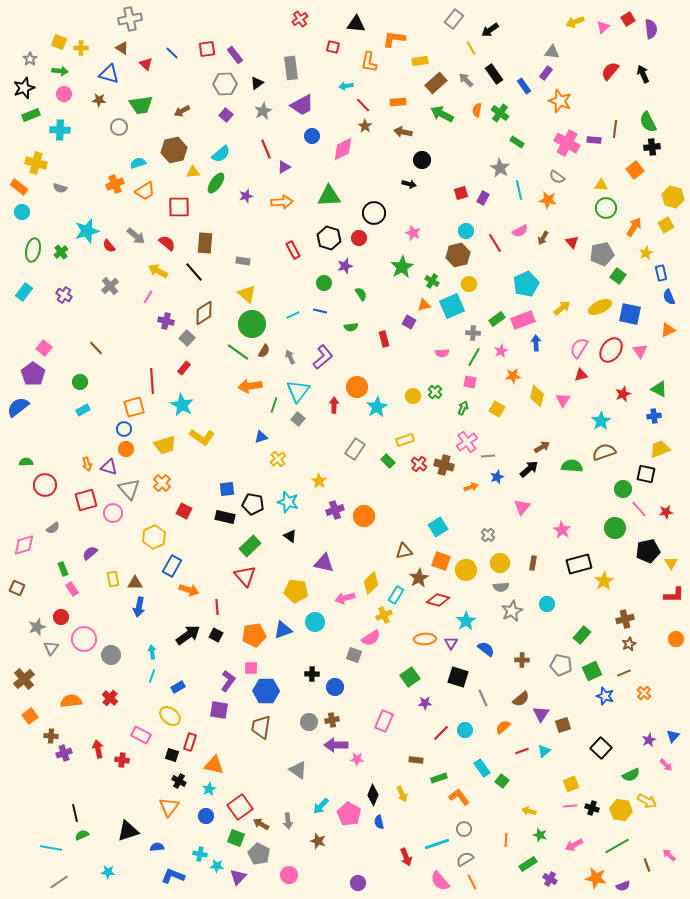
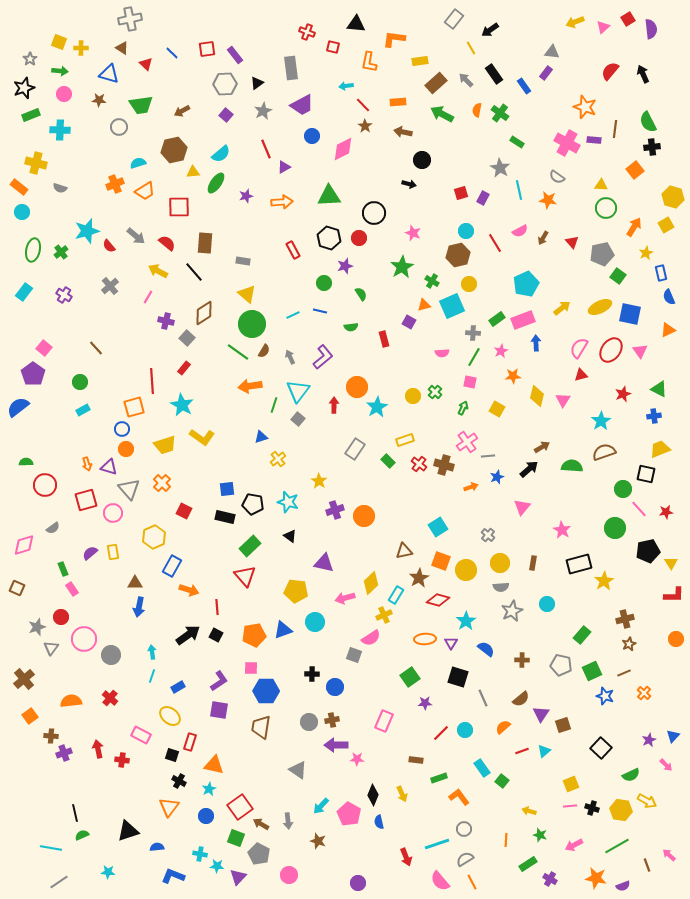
red cross at (300, 19): moved 7 px right, 13 px down; rotated 35 degrees counterclockwise
orange star at (560, 101): moved 25 px right, 6 px down
blue circle at (124, 429): moved 2 px left
yellow rectangle at (113, 579): moved 27 px up
purple L-shape at (228, 681): moved 9 px left; rotated 20 degrees clockwise
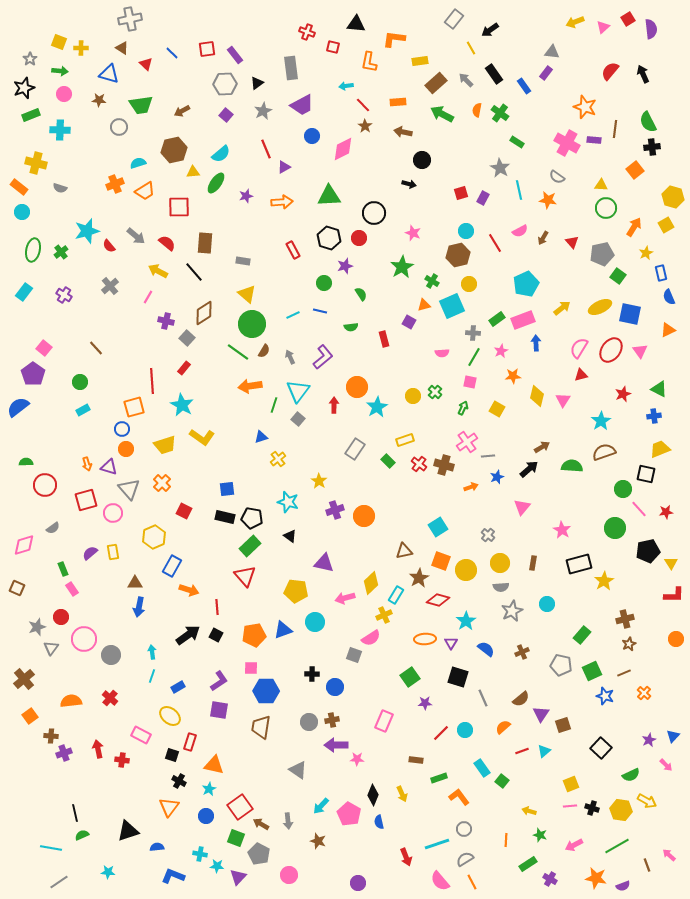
black pentagon at (253, 504): moved 1 px left, 14 px down
brown cross at (522, 660): moved 8 px up; rotated 24 degrees counterclockwise
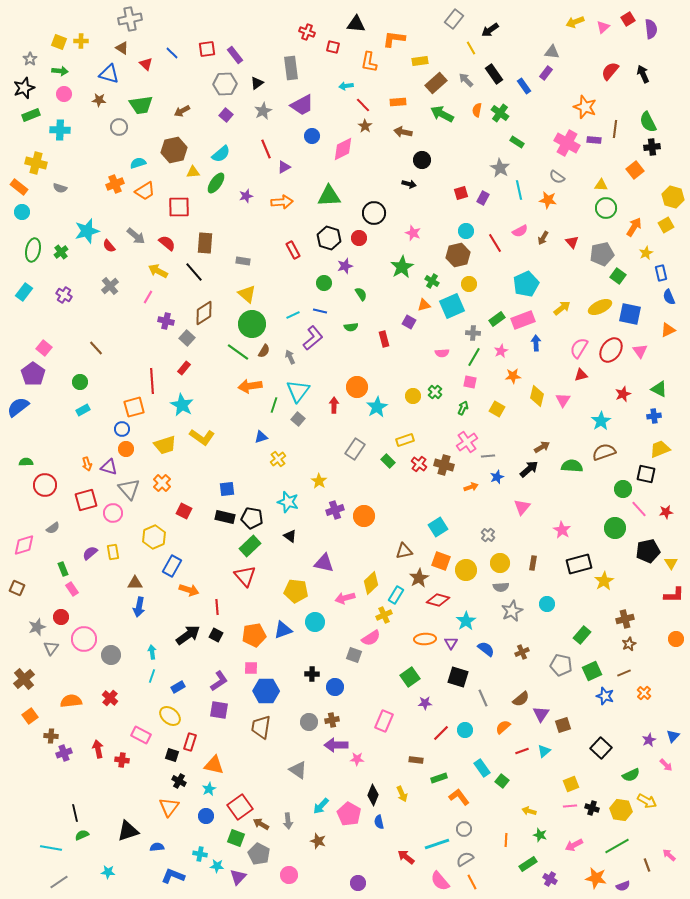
yellow cross at (81, 48): moved 7 px up
purple L-shape at (323, 357): moved 10 px left, 19 px up
red arrow at (406, 857): rotated 150 degrees clockwise
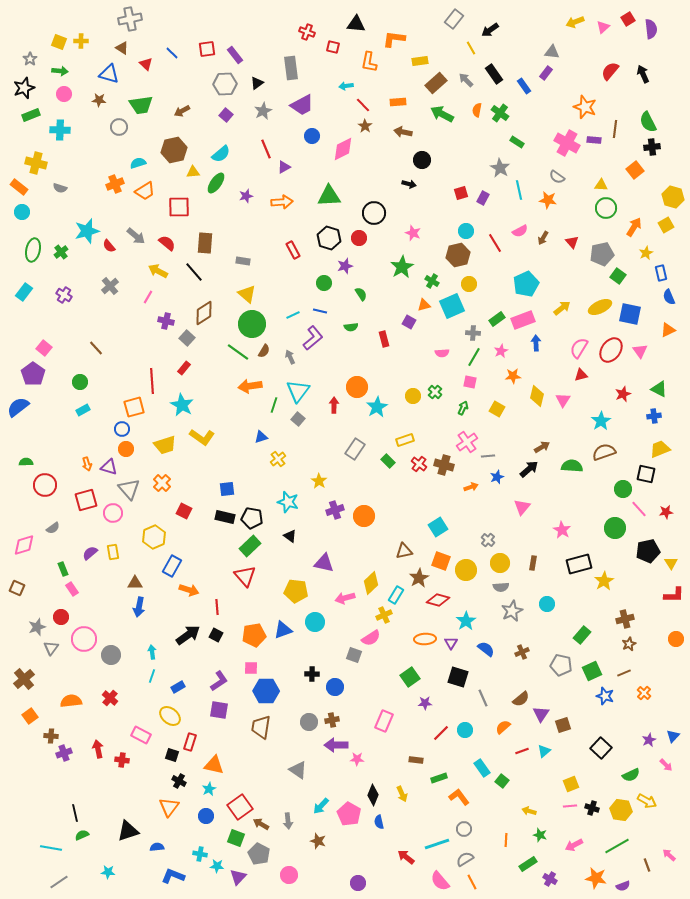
gray cross at (488, 535): moved 5 px down
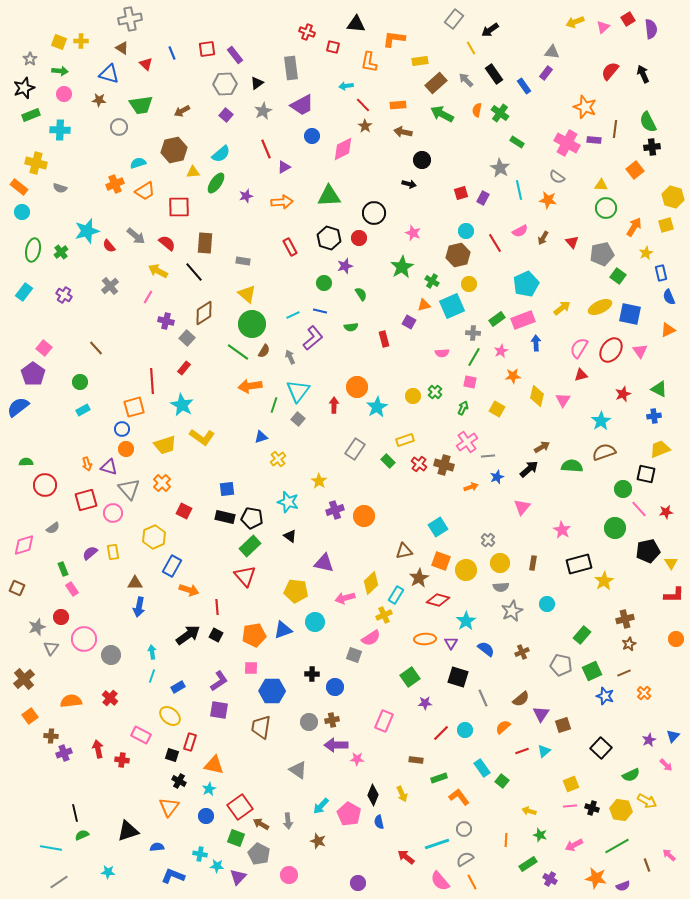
blue line at (172, 53): rotated 24 degrees clockwise
orange rectangle at (398, 102): moved 3 px down
yellow square at (666, 225): rotated 14 degrees clockwise
red rectangle at (293, 250): moved 3 px left, 3 px up
blue hexagon at (266, 691): moved 6 px right
